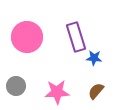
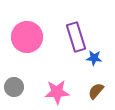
gray circle: moved 2 px left, 1 px down
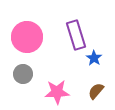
purple rectangle: moved 2 px up
blue star: rotated 28 degrees clockwise
gray circle: moved 9 px right, 13 px up
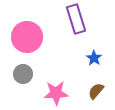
purple rectangle: moved 16 px up
pink star: moved 1 px left, 1 px down
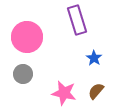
purple rectangle: moved 1 px right, 1 px down
pink star: moved 8 px right; rotated 15 degrees clockwise
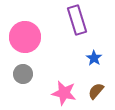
pink circle: moved 2 px left
